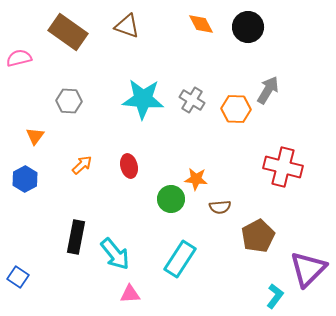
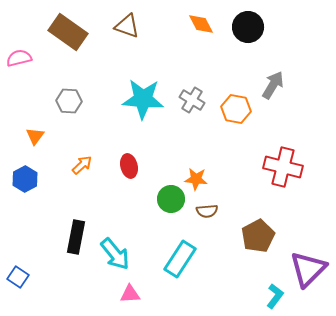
gray arrow: moved 5 px right, 5 px up
orange hexagon: rotated 8 degrees clockwise
brown semicircle: moved 13 px left, 4 px down
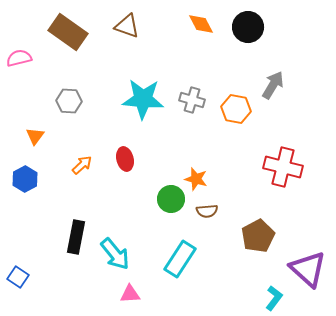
gray cross: rotated 15 degrees counterclockwise
red ellipse: moved 4 px left, 7 px up
orange star: rotated 10 degrees clockwise
purple triangle: rotated 33 degrees counterclockwise
cyan L-shape: moved 1 px left, 2 px down
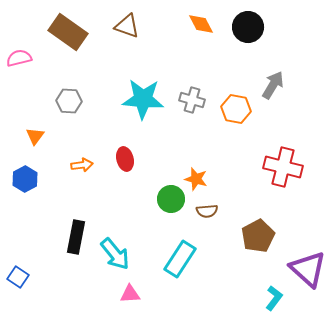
orange arrow: rotated 35 degrees clockwise
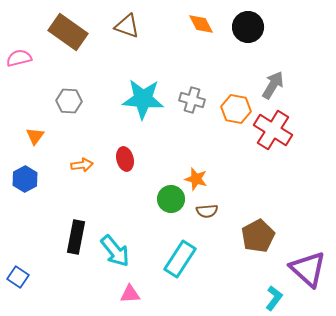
red cross: moved 10 px left, 37 px up; rotated 18 degrees clockwise
cyan arrow: moved 3 px up
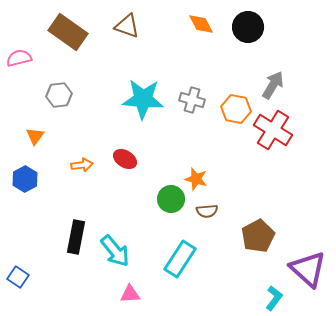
gray hexagon: moved 10 px left, 6 px up; rotated 10 degrees counterclockwise
red ellipse: rotated 45 degrees counterclockwise
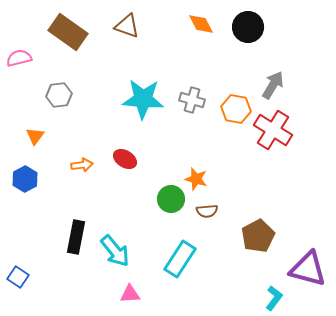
purple triangle: rotated 27 degrees counterclockwise
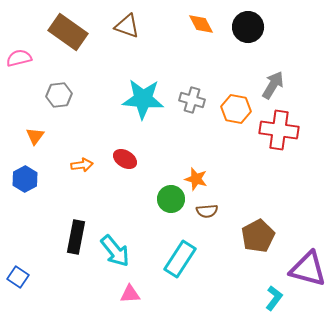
red cross: moved 6 px right; rotated 24 degrees counterclockwise
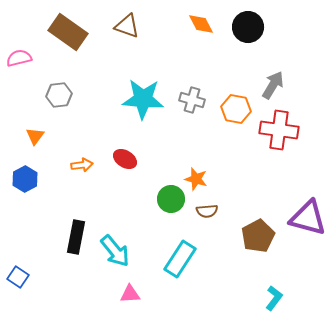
purple triangle: moved 51 px up
